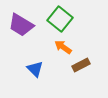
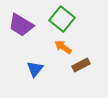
green square: moved 2 px right
blue triangle: rotated 24 degrees clockwise
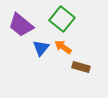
purple trapezoid: rotated 8 degrees clockwise
brown rectangle: moved 2 px down; rotated 42 degrees clockwise
blue triangle: moved 6 px right, 21 px up
